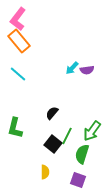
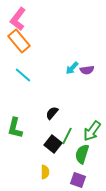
cyan line: moved 5 px right, 1 px down
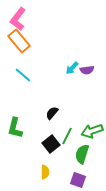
green arrow: rotated 35 degrees clockwise
black square: moved 2 px left; rotated 12 degrees clockwise
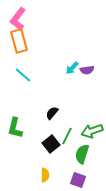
orange rectangle: rotated 25 degrees clockwise
yellow semicircle: moved 3 px down
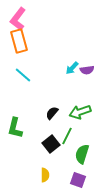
green arrow: moved 12 px left, 19 px up
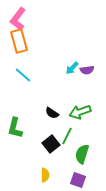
black semicircle: rotated 96 degrees counterclockwise
